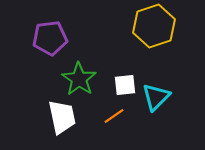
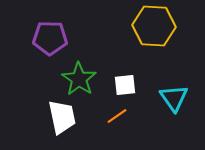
yellow hexagon: rotated 21 degrees clockwise
purple pentagon: rotated 8 degrees clockwise
cyan triangle: moved 18 px right, 1 px down; rotated 20 degrees counterclockwise
orange line: moved 3 px right
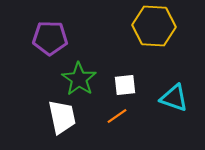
cyan triangle: rotated 36 degrees counterclockwise
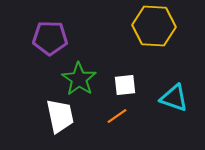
white trapezoid: moved 2 px left, 1 px up
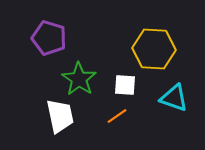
yellow hexagon: moved 23 px down
purple pentagon: moved 1 px left; rotated 16 degrees clockwise
white square: rotated 10 degrees clockwise
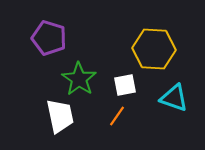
white square: rotated 15 degrees counterclockwise
orange line: rotated 20 degrees counterclockwise
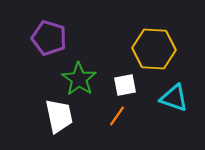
white trapezoid: moved 1 px left
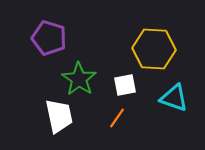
orange line: moved 2 px down
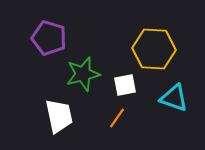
green star: moved 4 px right, 5 px up; rotated 24 degrees clockwise
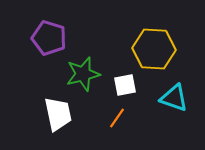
white trapezoid: moved 1 px left, 2 px up
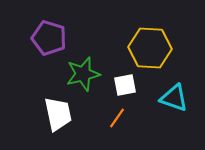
yellow hexagon: moved 4 px left, 1 px up
